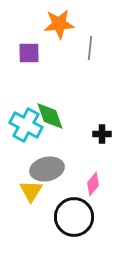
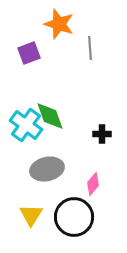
orange star: rotated 24 degrees clockwise
gray line: rotated 10 degrees counterclockwise
purple square: rotated 20 degrees counterclockwise
cyan cross: rotated 8 degrees clockwise
yellow triangle: moved 24 px down
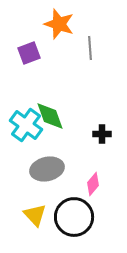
yellow triangle: moved 4 px right; rotated 15 degrees counterclockwise
